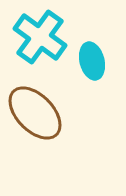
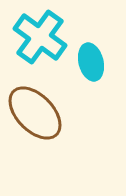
cyan ellipse: moved 1 px left, 1 px down
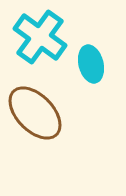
cyan ellipse: moved 2 px down
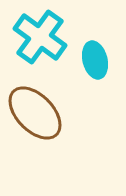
cyan ellipse: moved 4 px right, 4 px up
